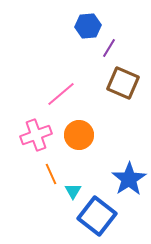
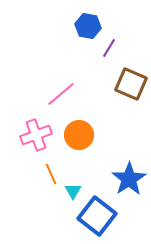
blue hexagon: rotated 15 degrees clockwise
brown square: moved 8 px right, 1 px down
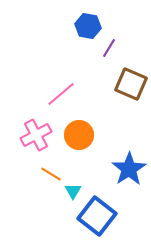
pink cross: rotated 8 degrees counterclockwise
orange line: rotated 35 degrees counterclockwise
blue star: moved 10 px up
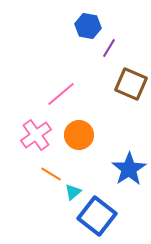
pink cross: rotated 8 degrees counterclockwise
cyan triangle: moved 1 px down; rotated 18 degrees clockwise
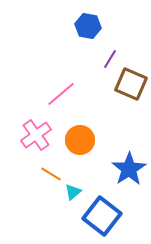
purple line: moved 1 px right, 11 px down
orange circle: moved 1 px right, 5 px down
blue square: moved 5 px right
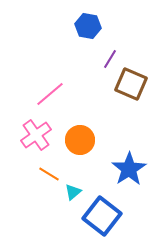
pink line: moved 11 px left
orange line: moved 2 px left
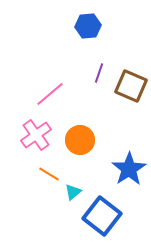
blue hexagon: rotated 15 degrees counterclockwise
purple line: moved 11 px left, 14 px down; rotated 12 degrees counterclockwise
brown square: moved 2 px down
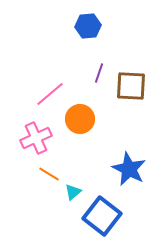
brown square: rotated 20 degrees counterclockwise
pink cross: moved 3 px down; rotated 12 degrees clockwise
orange circle: moved 21 px up
blue star: rotated 12 degrees counterclockwise
